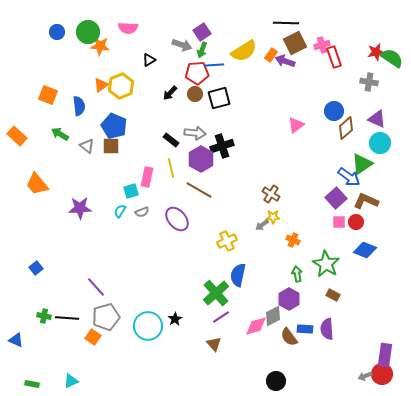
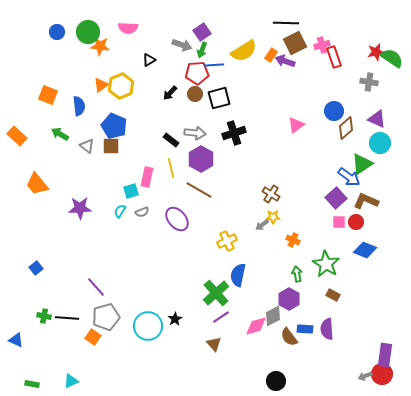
black cross at (222, 146): moved 12 px right, 13 px up
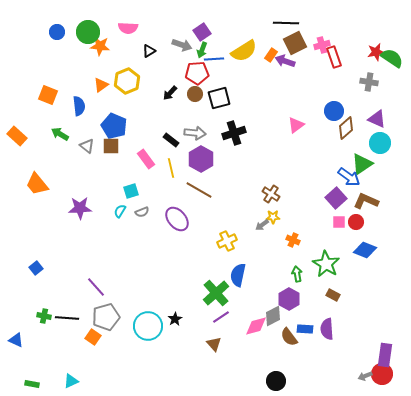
black triangle at (149, 60): moved 9 px up
blue line at (214, 65): moved 6 px up
yellow hexagon at (121, 86): moved 6 px right, 5 px up
pink rectangle at (147, 177): moved 1 px left, 18 px up; rotated 48 degrees counterclockwise
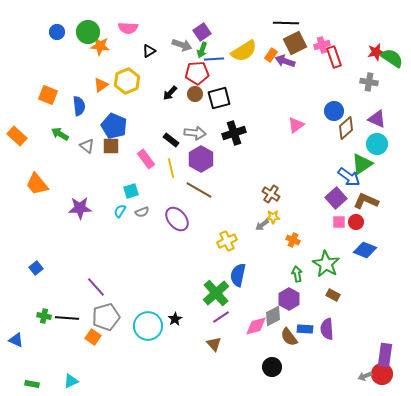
cyan circle at (380, 143): moved 3 px left, 1 px down
black circle at (276, 381): moved 4 px left, 14 px up
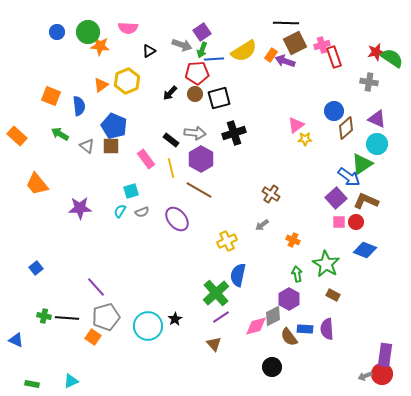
orange square at (48, 95): moved 3 px right, 1 px down
yellow star at (273, 217): moved 32 px right, 78 px up
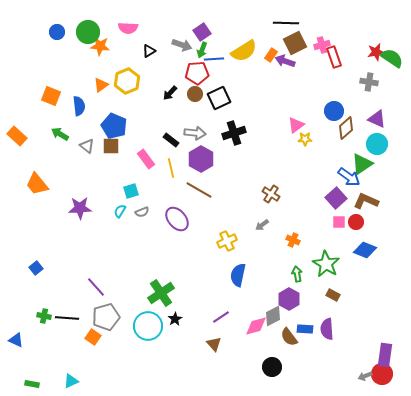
black square at (219, 98): rotated 10 degrees counterclockwise
green cross at (216, 293): moved 55 px left; rotated 8 degrees clockwise
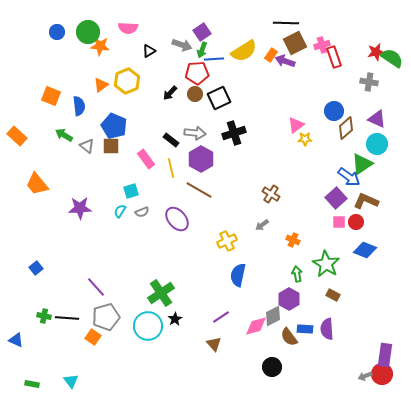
green arrow at (60, 134): moved 4 px right, 1 px down
cyan triangle at (71, 381): rotated 42 degrees counterclockwise
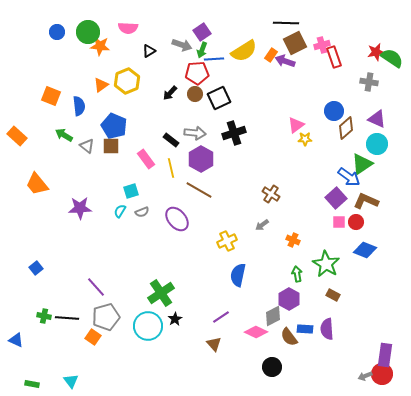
pink diamond at (256, 326): moved 6 px down; rotated 40 degrees clockwise
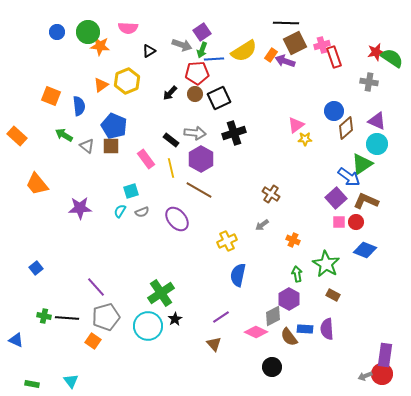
purple triangle at (377, 119): moved 2 px down
orange square at (93, 337): moved 4 px down
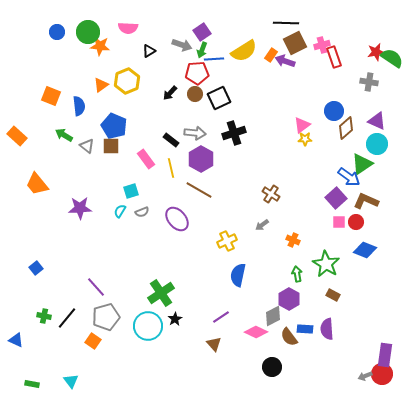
pink triangle at (296, 125): moved 6 px right
black line at (67, 318): rotated 55 degrees counterclockwise
